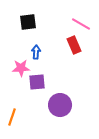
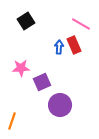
black square: moved 2 px left, 1 px up; rotated 24 degrees counterclockwise
blue arrow: moved 23 px right, 5 px up
purple square: moved 5 px right; rotated 18 degrees counterclockwise
orange line: moved 4 px down
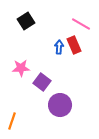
purple square: rotated 30 degrees counterclockwise
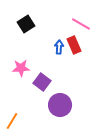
black square: moved 3 px down
orange line: rotated 12 degrees clockwise
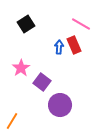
pink star: rotated 30 degrees counterclockwise
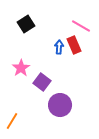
pink line: moved 2 px down
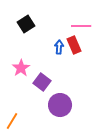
pink line: rotated 30 degrees counterclockwise
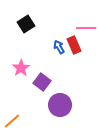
pink line: moved 5 px right, 2 px down
blue arrow: rotated 32 degrees counterclockwise
orange line: rotated 18 degrees clockwise
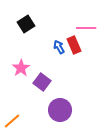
purple circle: moved 5 px down
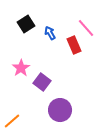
pink line: rotated 48 degrees clockwise
blue arrow: moved 9 px left, 14 px up
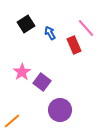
pink star: moved 1 px right, 4 px down
